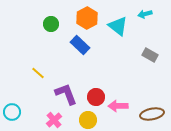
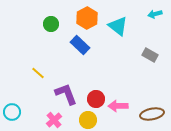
cyan arrow: moved 10 px right
red circle: moved 2 px down
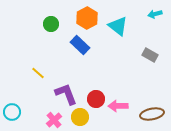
yellow circle: moved 8 px left, 3 px up
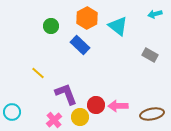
green circle: moved 2 px down
red circle: moved 6 px down
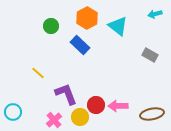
cyan circle: moved 1 px right
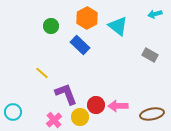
yellow line: moved 4 px right
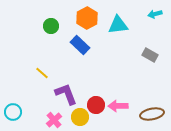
cyan triangle: moved 1 px up; rotated 45 degrees counterclockwise
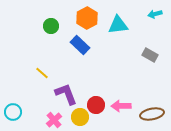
pink arrow: moved 3 px right
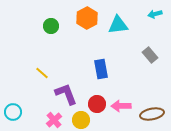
blue rectangle: moved 21 px right, 24 px down; rotated 36 degrees clockwise
gray rectangle: rotated 21 degrees clockwise
red circle: moved 1 px right, 1 px up
yellow circle: moved 1 px right, 3 px down
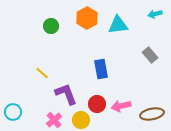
pink arrow: rotated 12 degrees counterclockwise
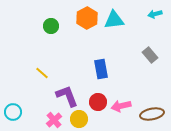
cyan triangle: moved 4 px left, 5 px up
purple L-shape: moved 1 px right, 2 px down
red circle: moved 1 px right, 2 px up
yellow circle: moved 2 px left, 1 px up
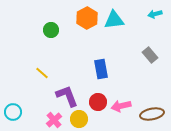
green circle: moved 4 px down
